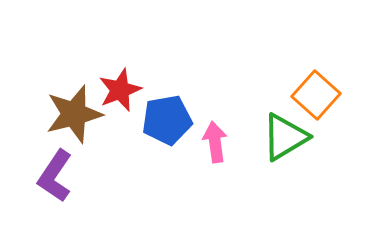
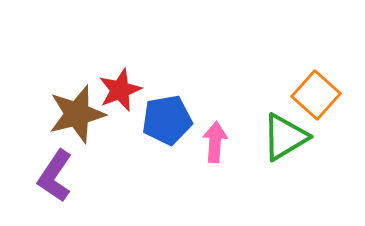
brown star: moved 3 px right
pink arrow: rotated 12 degrees clockwise
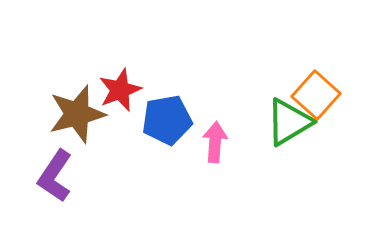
green triangle: moved 4 px right, 15 px up
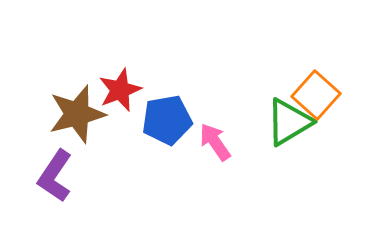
pink arrow: rotated 39 degrees counterclockwise
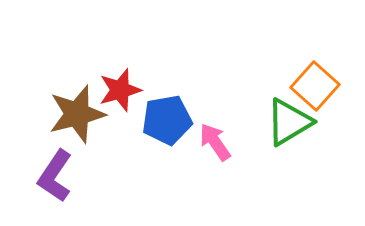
red star: rotated 6 degrees clockwise
orange square: moved 1 px left, 9 px up
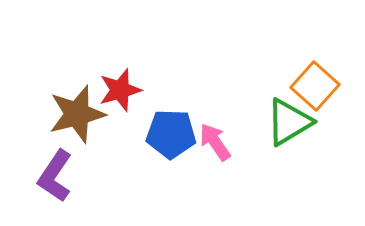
blue pentagon: moved 4 px right, 14 px down; rotated 12 degrees clockwise
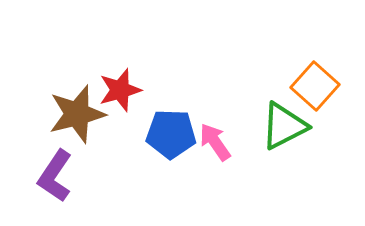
green triangle: moved 5 px left, 4 px down; rotated 4 degrees clockwise
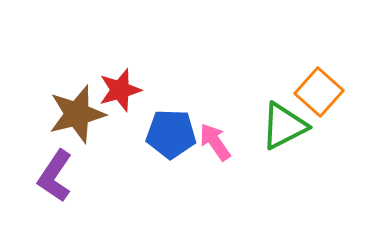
orange square: moved 4 px right, 6 px down
